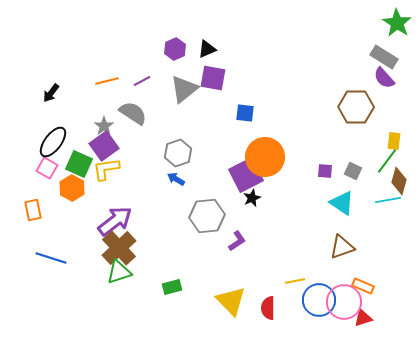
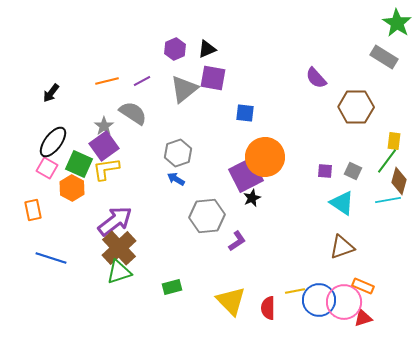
purple semicircle at (384, 78): moved 68 px left
yellow line at (295, 281): moved 10 px down
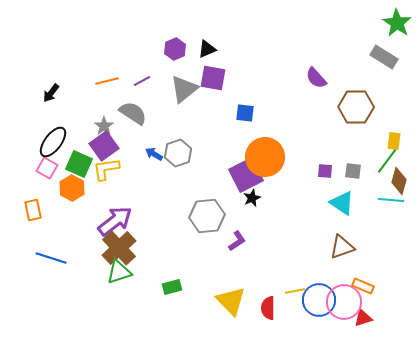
gray square at (353, 171): rotated 18 degrees counterclockwise
blue arrow at (176, 179): moved 22 px left, 25 px up
cyan line at (388, 200): moved 3 px right; rotated 15 degrees clockwise
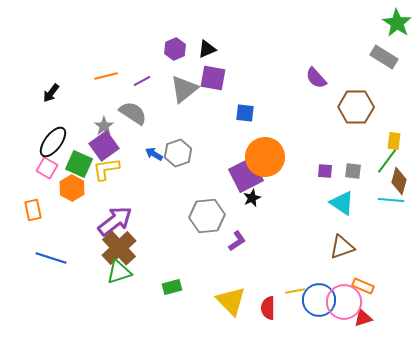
orange line at (107, 81): moved 1 px left, 5 px up
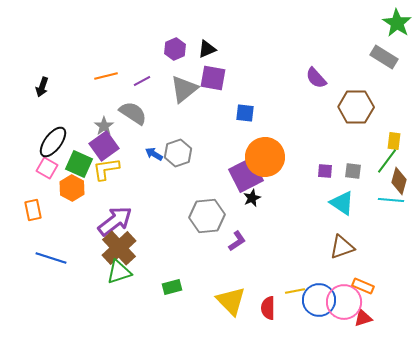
black arrow at (51, 93): moved 9 px left, 6 px up; rotated 18 degrees counterclockwise
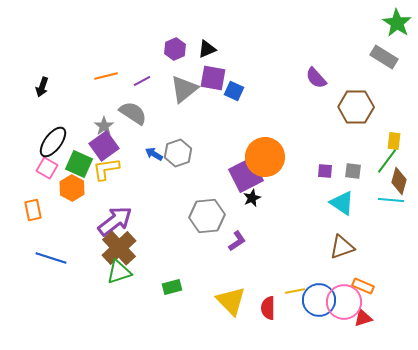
blue square at (245, 113): moved 11 px left, 22 px up; rotated 18 degrees clockwise
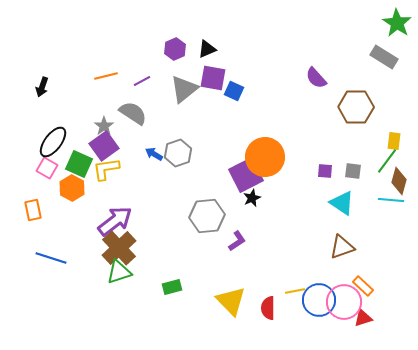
orange rectangle at (363, 286): rotated 20 degrees clockwise
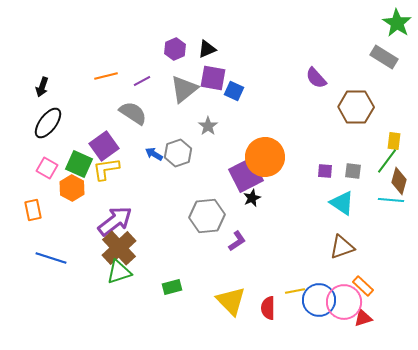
gray star at (104, 126): moved 104 px right
black ellipse at (53, 142): moved 5 px left, 19 px up
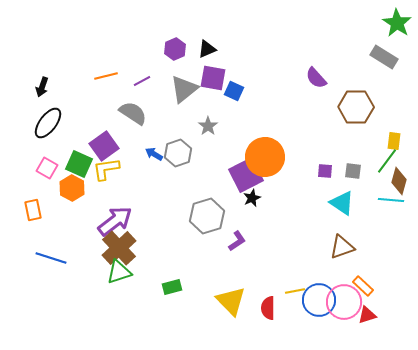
gray hexagon at (207, 216): rotated 12 degrees counterclockwise
red triangle at (363, 318): moved 4 px right, 3 px up
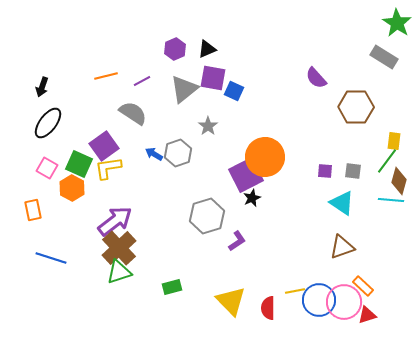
yellow L-shape at (106, 169): moved 2 px right, 1 px up
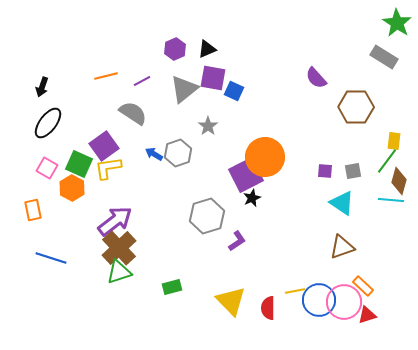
gray square at (353, 171): rotated 18 degrees counterclockwise
